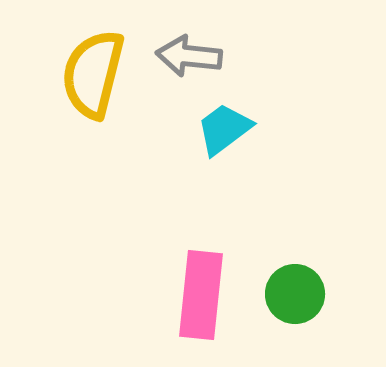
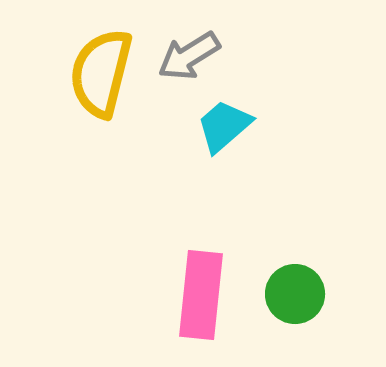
gray arrow: rotated 38 degrees counterclockwise
yellow semicircle: moved 8 px right, 1 px up
cyan trapezoid: moved 3 px up; rotated 4 degrees counterclockwise
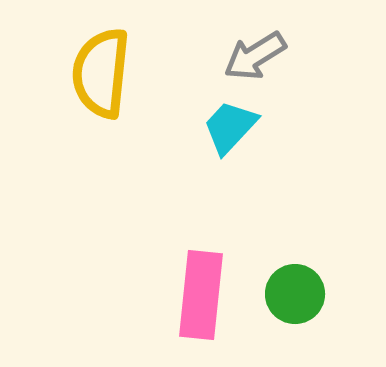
gray arrow: moved 66 px right
yellow semicircle: rotated 8 degrees counterclockwise
cyan trapezoid: moved 6 px right, 1 px down; rotated 6 degrees counterclockwise
